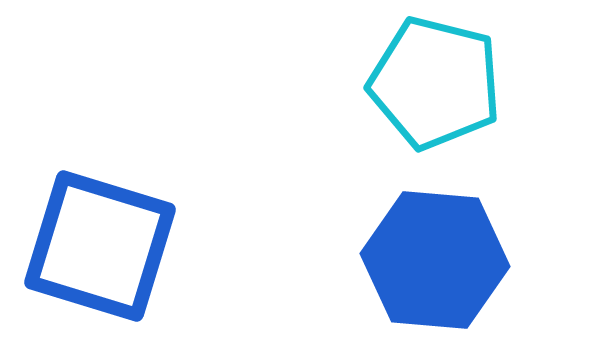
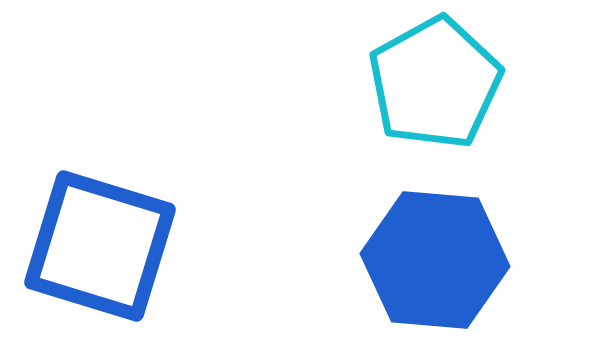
cyan pentagon: rotated 29 degrees clockwise
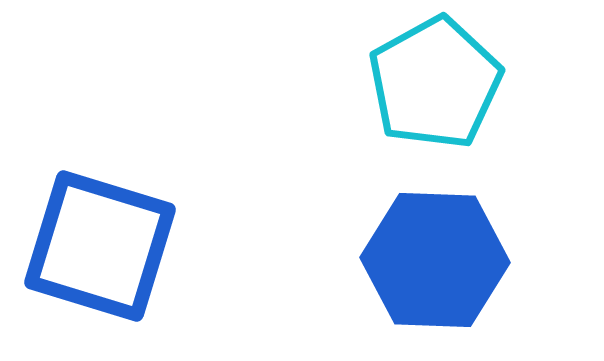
blue hexagon: rotated 3 degrees counterclockwise
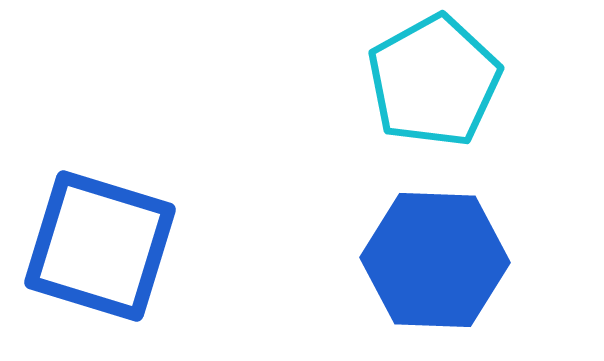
cyan pentagon: moved 1 px left, 2 px up
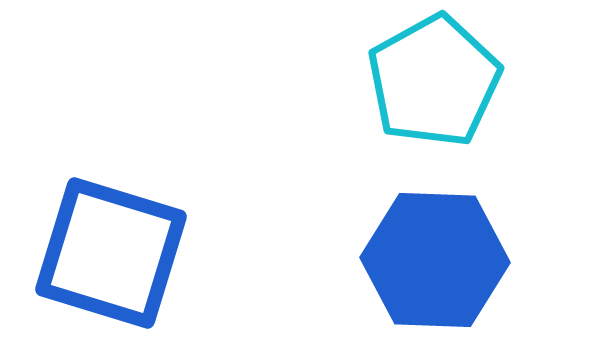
blue square: moved 11 px right, 7 px down
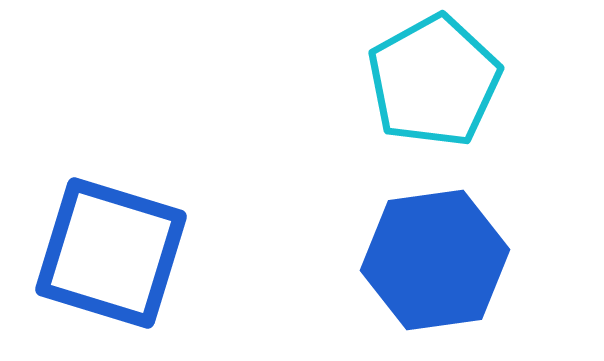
blue hexagon: rotated 10 degrees counterclockwise
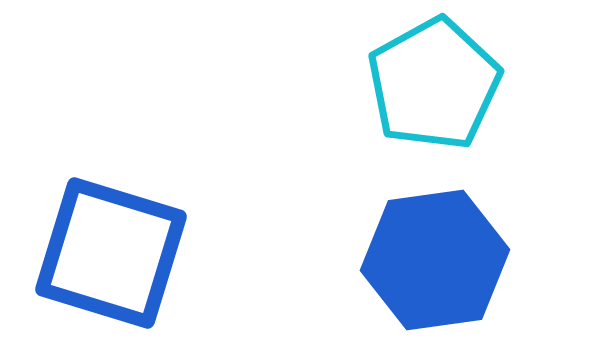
cyan pentagon: moved 3 px down
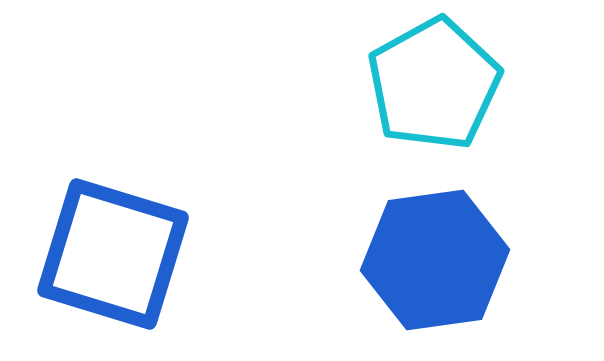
blue square: moved 2 px right, 1 px down
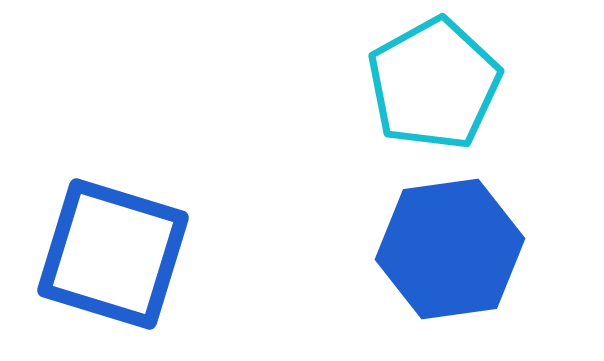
blue hexagon: moved 15 px right, 11 px up
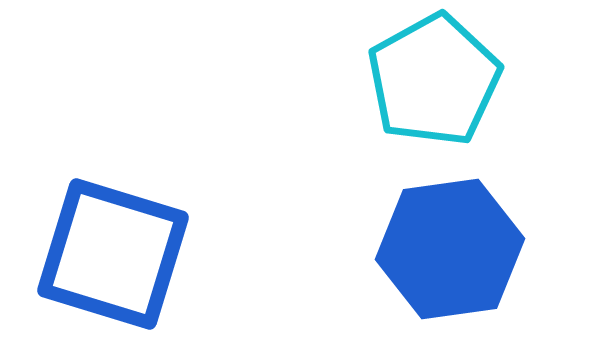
cyan pentagon: moved 4 px up
